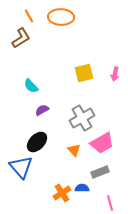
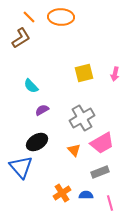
orange line: moved 1 px down; rotated 16 degrees counterclockwise
black ellipse: rotated 15 degrees clockwise
blue semicircle: moved 4 px right, 7 px down
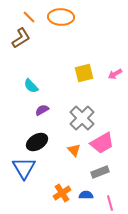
pink arrow: rotated 48 degrees clockwise
gray cross: rotated 15 degrees counterclockwise
blue triangle: moved 3 px right, 1 px down; rotated 10 degrees clockwise
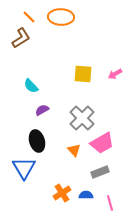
yellow square: moved 1 px left, 1 px down; rotated 18 degrees clockwise
black ellipse: moved 1 px up; rotated 75 degrees counterclockwise
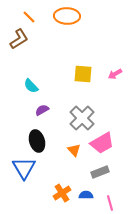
orange ellipse: moved 6 px right, 1 px up
brown L-shape: moved 2 px left, 1 px down
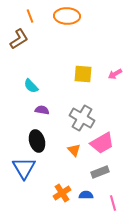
orange line: moved 1 px right, 1 px up; rotated 24 degrees clockwise
purple semicircle: rotated 40 degrees clockwise
gray cross: rotated 15 degrees counterclockwise
pink line: moved 3 px right
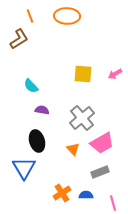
gray cross: rotated 20 degrees clockwise
orange triangle: moved 1 px left, 1 px up
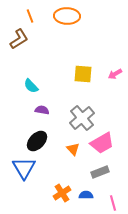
black ellipse: rotated 60 degrees clockwise
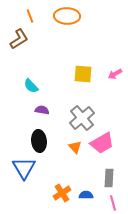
black ellipse: moved 2 px right; rotated 50 degrees counterclockwise
orange triangle: moved 2 px right, 2 px up
gray rectangle: moved 9 px right, 6 px down; rotated 66 degrees counterclockwise
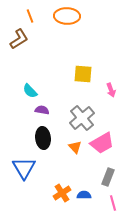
pink arrow: moved 4 px left, 16 px down; rotated 80 degrees counterclockwise
cyan semicircle: moved 1 px left, 5 px down
black ellipse: moved 4 px right, 3 px up
gray rectangle: moved 1 px left, 1 px up; rotated 18 degrees clockwise
blue semicircle: moved 2 px left
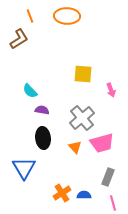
pink trapezoid: rotated 15 degrees clockwise
